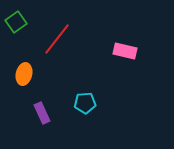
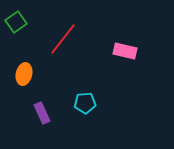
red line: moved 6 px right
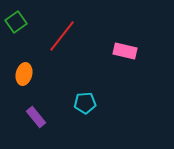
red line: moved 1 px left, 3 px up
purple rectangle: moved 6 px left, 4 px down; rotated 15 degrees counterclockwise
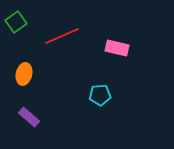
red line: rotated 28 degrees clockwise
pink rectangle: moved 8 px left, 3 px up
cyan pentagon: moved 15 px right, 8 px up
purple rectangle: moved 7 px left; rotated 10 degrees counterclockwise
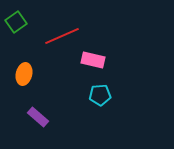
pink rectangle: moved 24 px left, 12 px down
purple rectangle: moved 9 px right
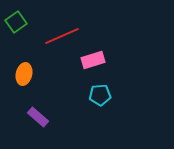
pink rectangle: rotated 30 degrees counterclockwise
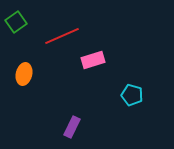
cyan pentagon: moved 32 px right; rotated 20 degrees clockwise
purple rectangle: moved 34 px right, 10 px down; rotated 75 degrees clockwise
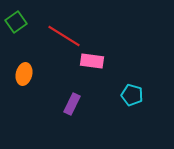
red line: moved 2 px right; rotated 56 degrees clockwise
pink rectangle: moved 1 px left, 1 px down; rotated 25 degrees clockwise
purple rectangle: moved 23 px up
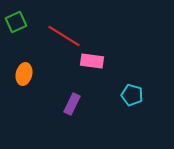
green square: rotated 10 degrees clockwise
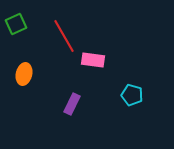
green square: moved 2 px down
red line: rotated 28 degrees clockwise
pink rectangle: moved 1 px right, 1 px up
